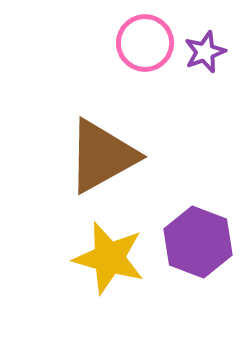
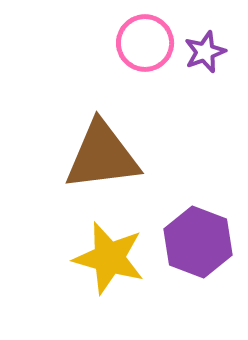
brown triangle: rotated 22 degrees clockwise
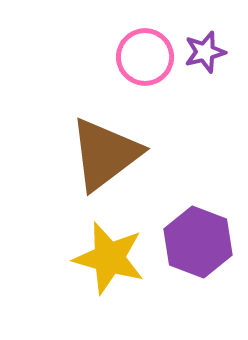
pink circle: moved 14 px down
purple star: rotated 6 degrees clockwise
brown triangle: moved 3 px right, 2 px up; rotated 30 degrees counterclockwise
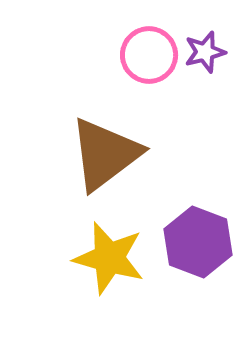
pink circle: moved 4 px right, 2 px up
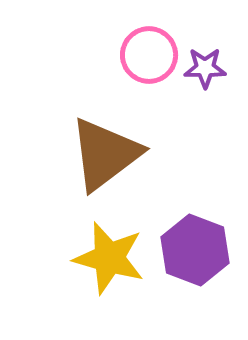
purple star: moved 16 px down; rotated 15 degrees clockwise
purple hexagon: moved 3 px left, 8 px down
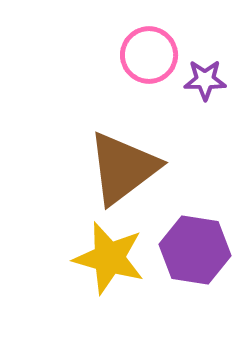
purple star: moved 12 px down
brown triangle: moved 18 px right, 14 px down
purple hexagon: rotated 12 degrees counterclockwise
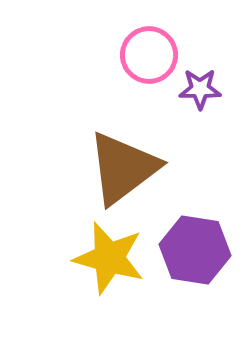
purple star: moved 5 px left, 9 px down
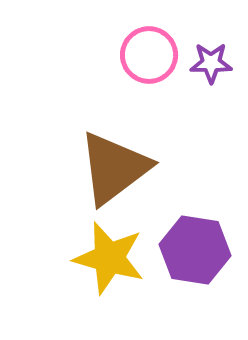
purple star: moved 11 px right, 26 px up
brown triangle: moved 9 px left
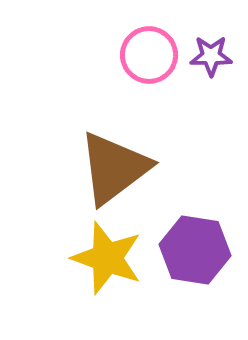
purple star: moved 7 px up
yellow star: moved 2 px left; rotated 4 degrees clockwise
